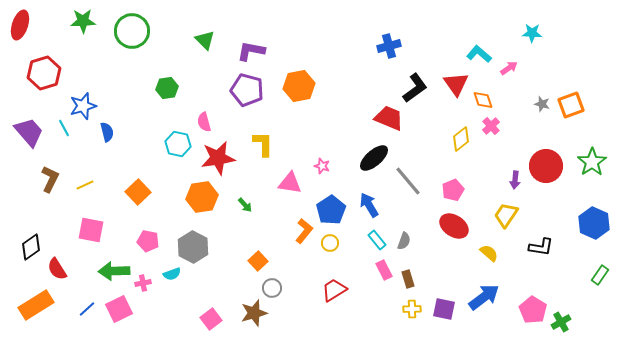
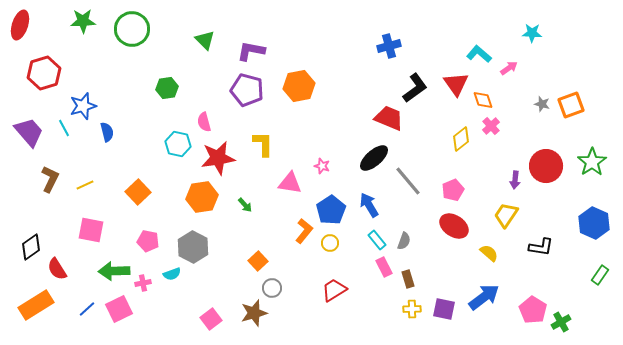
green circle at (132, 31): moved 2 px up
pink rectangle at (384, 270): moved 3 px up
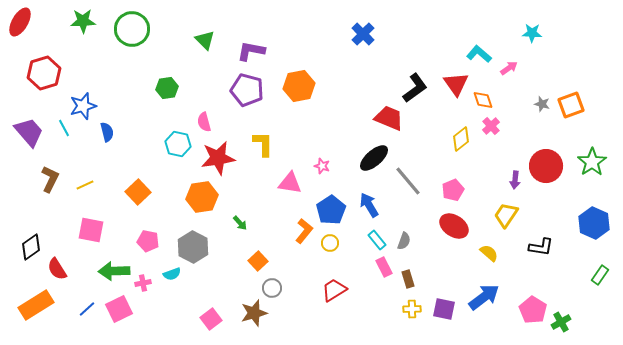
red ellipse at (20, 25): moved 3 px up; rotated 12 degrees clockwise
blue cross at (389, 46): moved 26 px left, 12 px up; rotated 30 degrees counterclockwise
green arrow at (245, 205): moved 5 px left, 18 px down
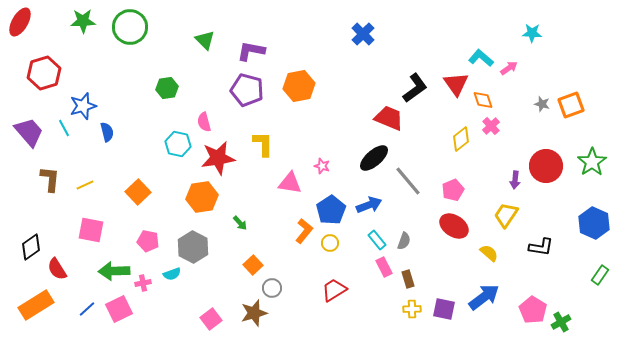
green circle at (132, 29): moved 2 px left, 2 px up
cyan L-shape at (479, 54): moved 2 px right, 4 px down
brown L-shape at (50, 179): rotated 20 degrees counterclockwise
blue arrow at (369, 205): rotated 100 degrees clockwise
orange square at (258, 261): moved 5 px left, 4 px down
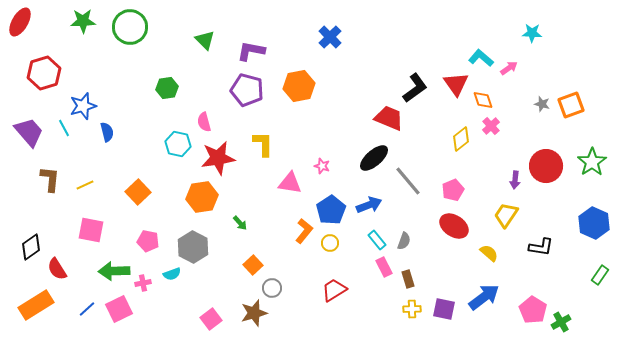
blue cross at (363, 34): moved 33 px left, 3 px down
